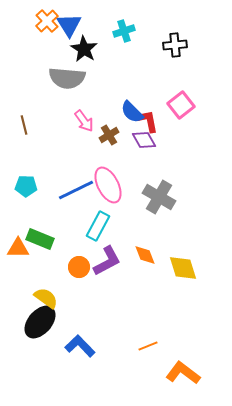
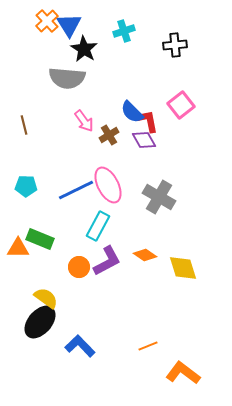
orange diamond: rotated 35 degrees counterclockwise
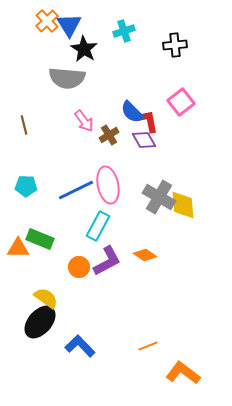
pink square: moved 3 px up
pink ellipse: rotated 15 degrees clockwise
yellow diamond: moved 63 px up; rotated 12 degrees clockwise
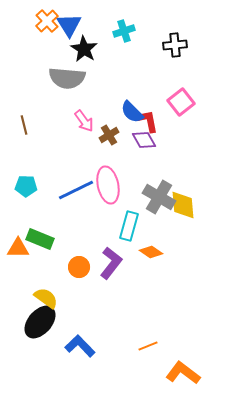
cyan rectangle: moved 31 px right; rotated 12 degrees counterclockwise
orange diamond: moved 6 px right, 3 px up
purple L-shape: moved 4 px right, 2 px down; rotated 24 degrees counterclockwise
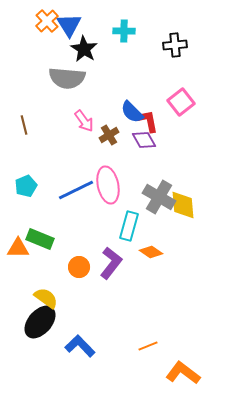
cyan cross: rotated 20 degrees clockwise
cyan pentagon: rotated 25 degrees counterclockwise
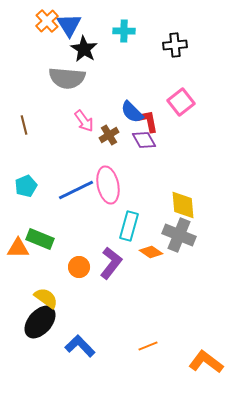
gray cross: moved 20 px right, 38 px down; rotated 8 degrees counterclockwise
orange L-shape: moved 23 px right, 11 px up
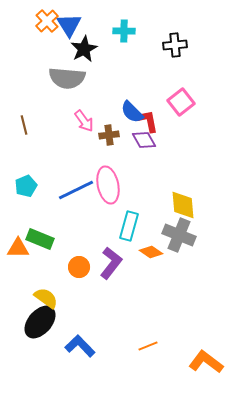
black star: rotated 12 degrees clockwise
brown cross: rotated 24 degrees clockwise
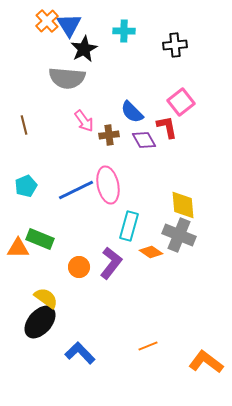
red L-shape: moved 19 px right, 6 px down
blue L-shape: moved 7 px down
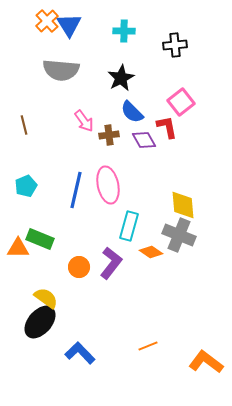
black star: moved 37 px right, 29 px down
gray semicircle: moved 6 px left, 8 px up
blue line: rotated 51 degrees counterclockwise
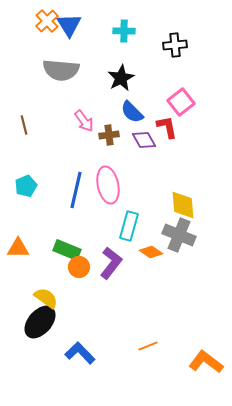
green rectangle: moved 27 px right, 11 px down
